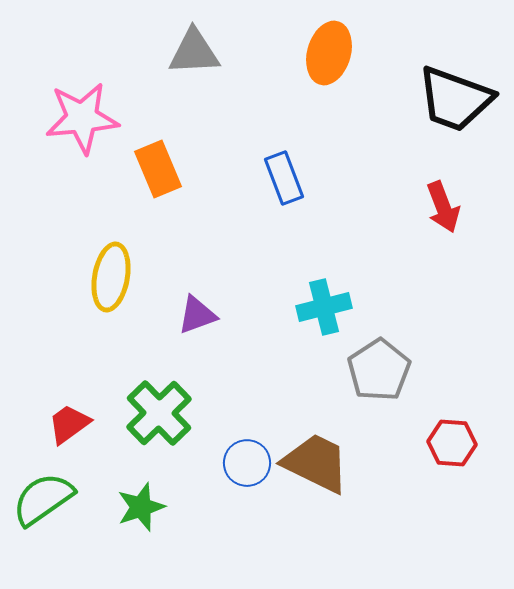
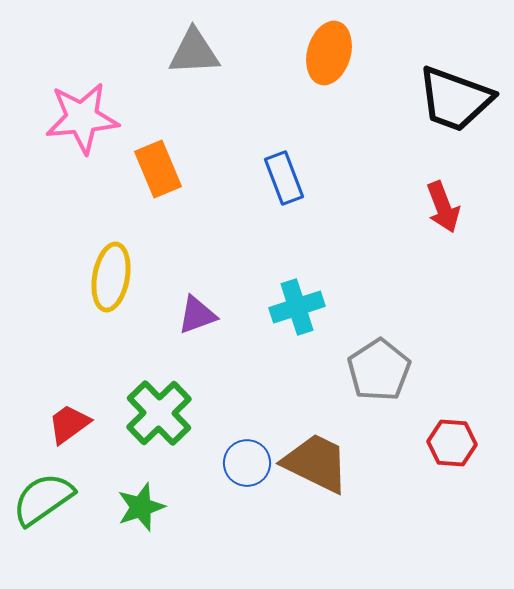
cyan cross: moved 27 px left; rotated 4 degrees counterclockwise
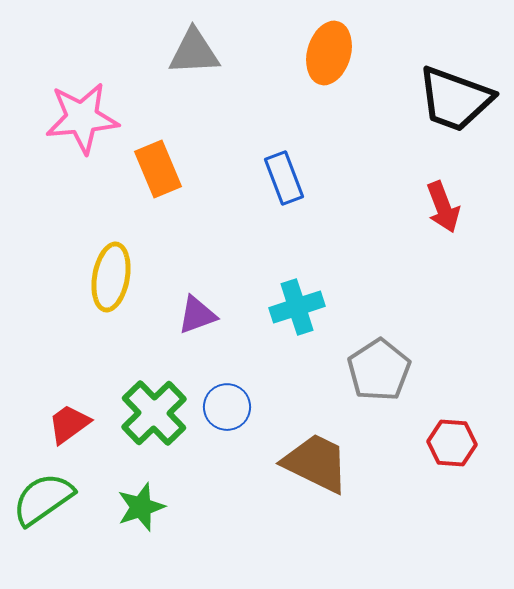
green cross: moved 5 px left
blue circle: moved 20 px left, 56 px up
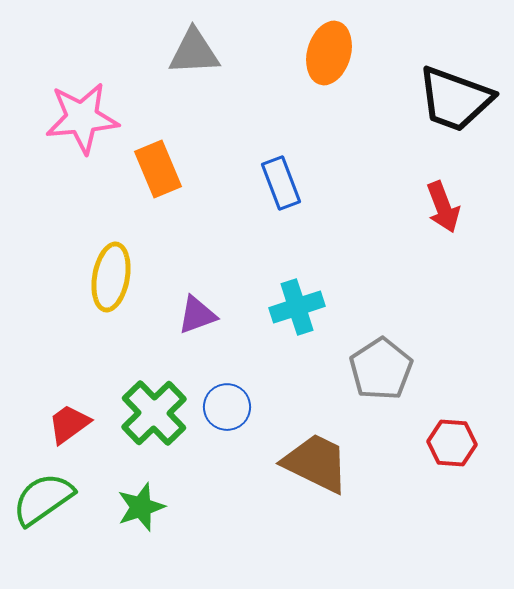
blue rectangle: moved 3 px left, 5 px down
gray pentagon: moved 2 px right, 1 px up
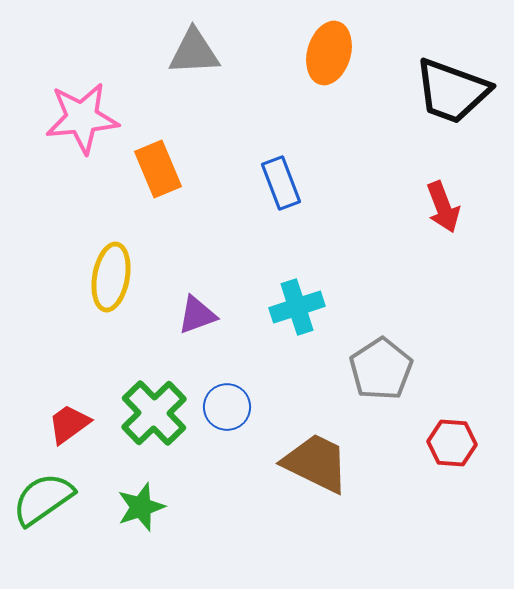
black trapezoid: moved 3 px left, 8 px up
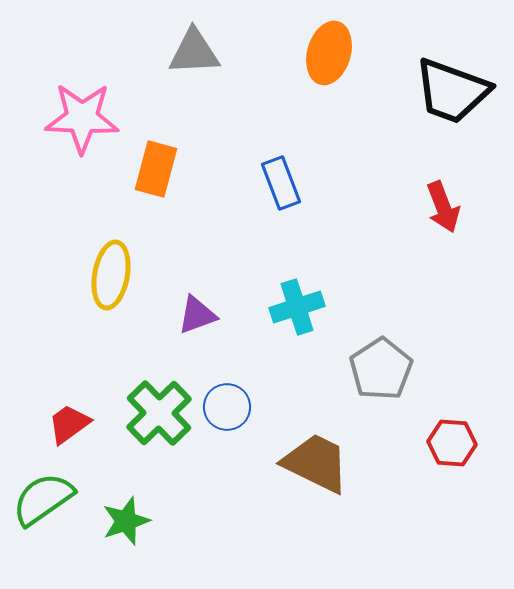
pink star: rotated 8 degrees clockwise
orange rectangle: moved 2 px left; rotated 38 degrees clockwise
yellow ellipse: moved 2 px up
green cross: moved 5 px right
green star: moved 15 px left, 14 px down
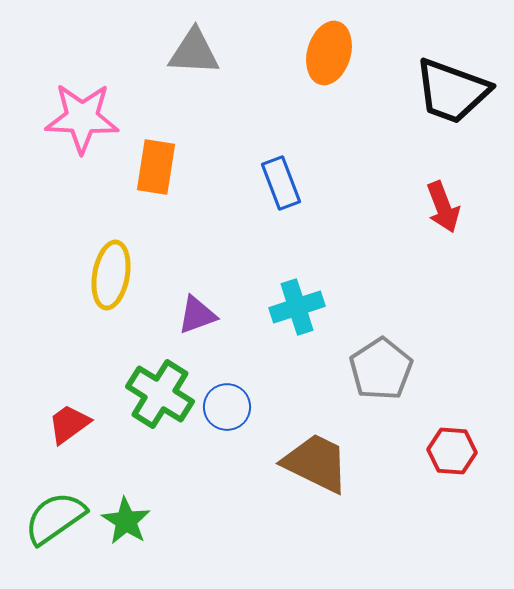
gray triangle: rotated 6 degrees clockwise
orange rectangle: moved 2 px up; rotated 6 degrees counterclockwise
green cross: moved 1 px right, 19 px up; rotated 14 degrees counterclockwise
red hexagon: moved 8 px down
green semicircle: moved 12 px right, 19 px down
green star: rotated 21 degrees counterclockwise
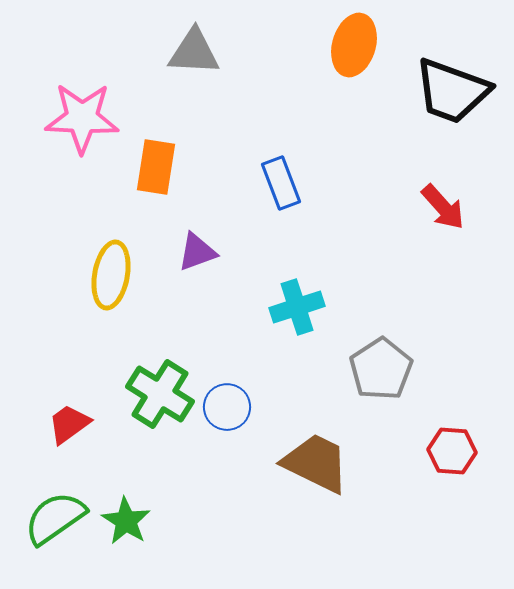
orange ellipse: moved 25 px right, 8 px up
red arrow: rotated 21 degrees counterclockwise
purple triangle: moved 63 px up
